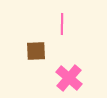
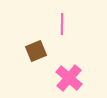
brown square: rotated 20 degrees counterclockwise
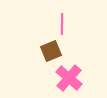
brown square: moved 15 px right
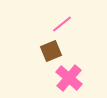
pink line: rotated 50 degrees clockwise
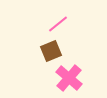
pink line: moved 4 px left
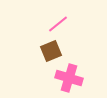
pink cross: rotated 24 degrees counterclockwise
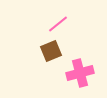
pink cross: moved 11 px right, 5 px up; rotated 32 degrees counterclockwise
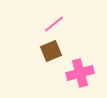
pink line: moved 4 px left
